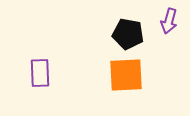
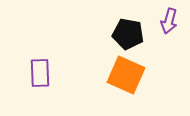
orange square: rotated 27 degrees clockwise
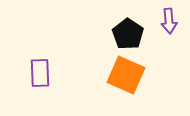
purple arrow: rotated 20 degrees counterclockwise
black pentagon: rotated 24 degrees clockwise
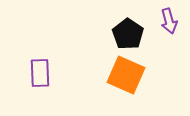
purple arrow: rotated 10 degrees counterclockwise
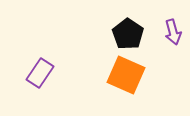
purple arrow: moved 4 px right, 11 px down
purple rectangle: rotated 36 degrees clockwise
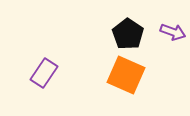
purple arrow: rotated 55 degrees counterclockwise
purple rectangle: moved 4 px right
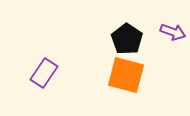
black pentagon: moved 1 px left, 5 px down
orange square: rotated 9 degrees counterclockwise
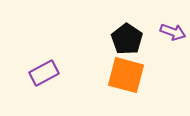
purple rectangle: rotated 28 degrees clockwise
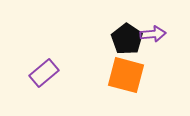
purple arrow: moved 20 px left, 2 px down; rotated 25 degrees counterclockwise
purple rectangle: rotated 12 degrees counterclockwise
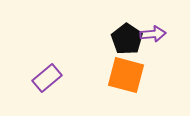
purple rectangle: moved 3 px right, 5 px down
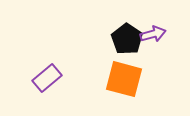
purple arrow: rotated 10 degrees counterclockwise
orange square: moved 2 px left, 4 px down
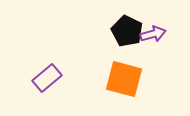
black pentagon: moved 8 px up; rotated 8 degrees counterclockwise
